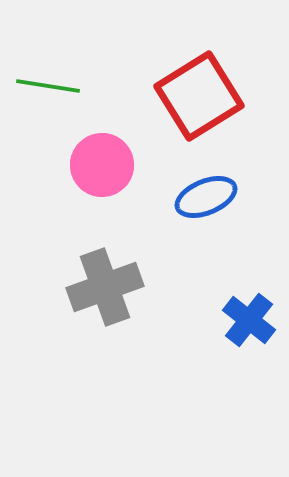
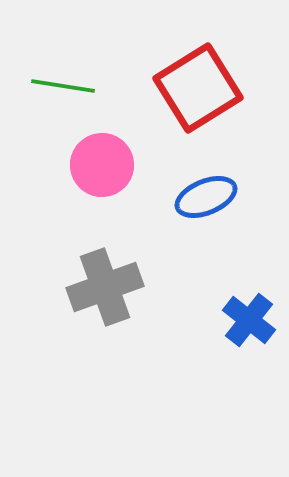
green line: moved 15 px right
red square: moved 1 px left, 8 px up
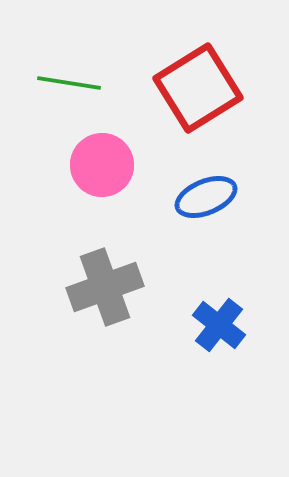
green line: moved 6 px right, 3 px up
blue cross: moved 30 px left, 5 px down
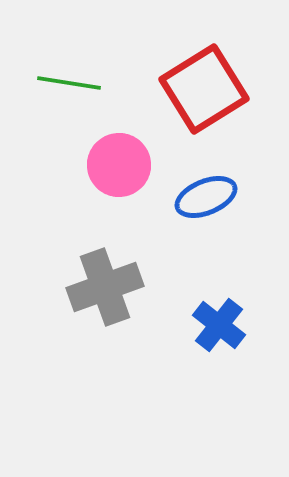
red square: moved 6 px right, 1 px down
pink circle: moved 17 px right
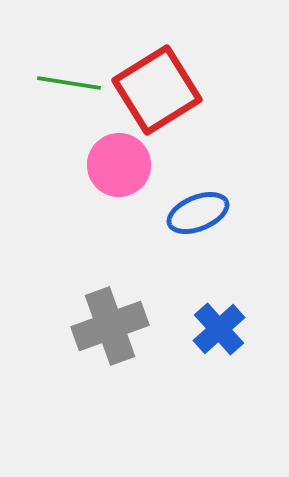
red square: moved 47 px left, 1 px down
blue ellipse: moved 8 px left, 16 px down
gray cross: moved 5 px right, 39 px down
blue cross: moved 4 px down; rotated 10 degrees clockwise
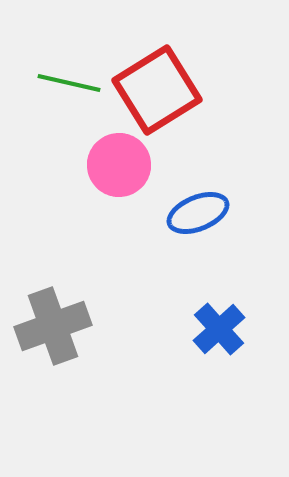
green line: rotated 4 degrees clockwise
gray cross: moved 57 px left
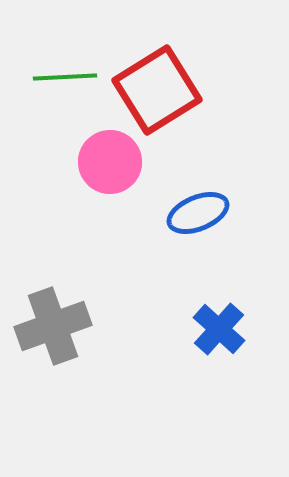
green line: moved 4 px left, 6 px up; rotated 16 degrees counterclockwise
pink circle: moved 9 px left, 3 px up
blue cross: rotated 6 degrees counterclockwise
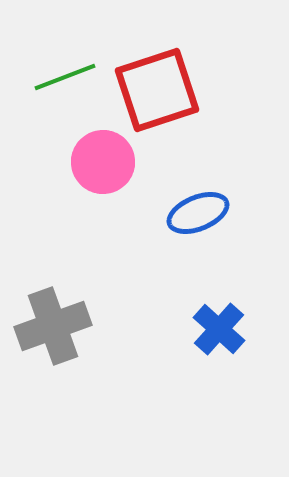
green line: rotated 18 degrees counterclockwise
red square: rotated 14 degrees clockwise
pink circle: moved 7 px left
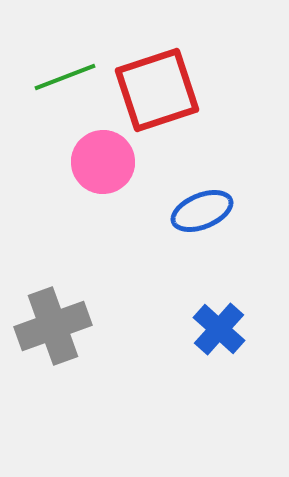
blue ellipse: moved 4 px right, 2 px up
